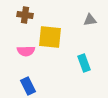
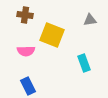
yellow square: moved 2 px right, 2 px up; rotated 15 degrees clockwise
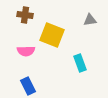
cyan rectangle: moved 4 px left
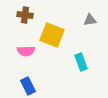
cyan rectangle: moved 1 px right, 1 px up
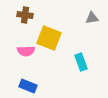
gray triangle: moved 2 px right, 2 px up
yellow square: moved 3 px left, 3 px down
blue rectangle: rotated 42 degrees counterclockwise
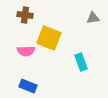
gray triangle: moved 1 px right
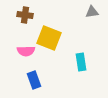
gray triangle: moved 1 px left, 6 px up
cyan rectangle: rotated 12 degrees clockwise
blue rectangle: moved 6 px right, 6 px up; rotated 48 degrees clockwise
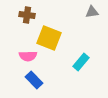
brown cross: moved 2 px right
pink semicircle: moved 2 px right, 5 px down
cyan rectangle: rotated 48 degrees clockwise
blue rectangle: rotated 24 degrees counterclockwise
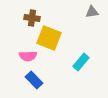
brown cross: moved 5 px right, 3 px down
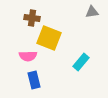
blue rectangle: rotated 30 degrees clockwise
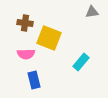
brown cross: moved 7 px left, 5 px down
pink semicircle: moved 2 px left, 2 px up
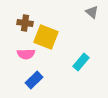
gray triangle: rotated 48 degrees clockwise
yellow square: moved 3 px left, 1 px up
blue rectangle: rotated 60 degrees clockwise
